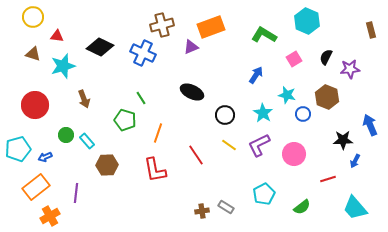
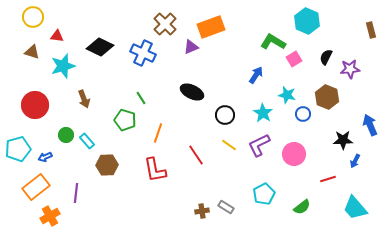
brown cross at (162, 25): moved 3 px right, 1 px up; rotated 30 degrees counterclockwise
green L-shape at (264, 35): moved 9 px right, 7 px down
brown triangle at (33, 54): moved 1 px left, 2 px up
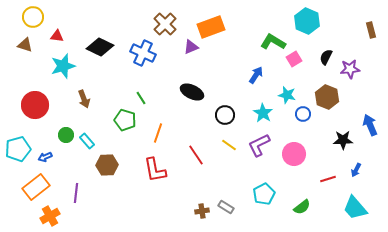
brown triangle at (32, 52): moved 7 px left, 7 px up
blue arrow at (355, 161): moved 1 px right, 9 px down
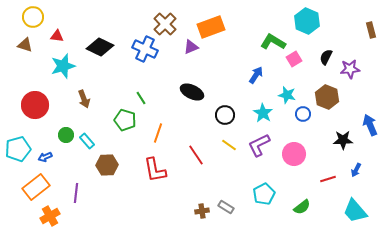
blue cross at (143, 53): moved 2 px right, 4 px up
cyan trapezoid at (355, 208): moved 3 px down
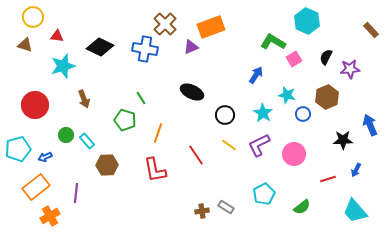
brown rectangle at (371, 30): rotated 28 degrees counterclockwise
blue cross at (145, 49): rotated 15 degrees counterclockwise
brown hexagon at (327, 97): rotated 15 degrees clockwise
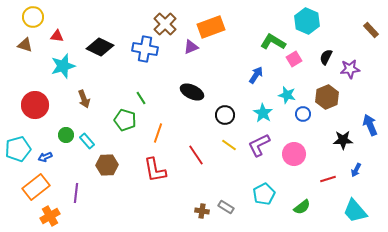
brown cross at (202, 211): rotated 16 degrees clockwise
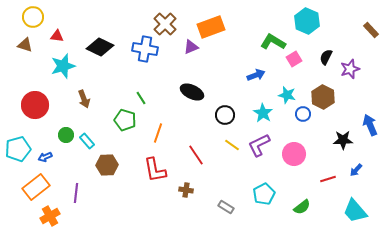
purple star at (350, 69): rotated 12 degrees counterclockwise
blue arrow at (256, 75): rotated 36 degrees clockwise
brown hexagon at (327, 97): moved 4 px left; rotated 10 degrees counterclockwise
yellow line at (229, 145): moved 3 px right
blue arrow at (356, 170): rotated 16 degrees clockwise
brown cross at (202, 211): moved 16 px left, 21 px up
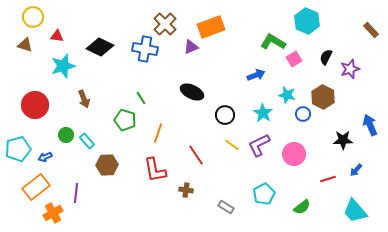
orange cross at (50, 216): moved 3 px right, 3 px up
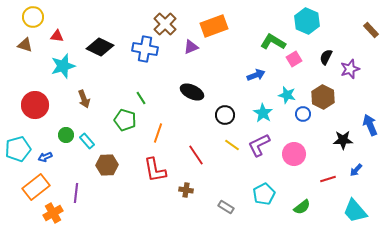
orange rectangle at (211, 27): moved 3 px right, 1 px up
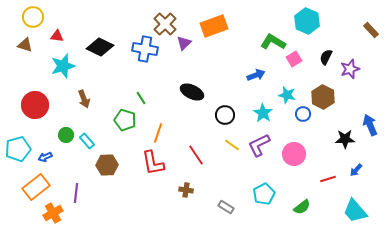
purple triangle at (191, 47): moved 7 px left, 4 px up; rotated 21 degrees counterclockwise
black star at (343, 140): moved 2 px right, 1 px up
red L-shape at (155, 170): moved 2 px left, 7 px up
